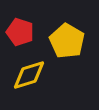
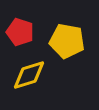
yellow pentagon: rotated 20 degrees counterclockwise
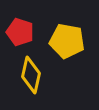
yellow diamond: moved 2 px right; rotated 60 degrees counterclockwise
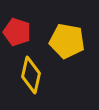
red pentagon: moved 3 px left
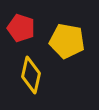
red pentagon: moved 4 px right, 4 px up
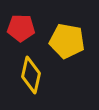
red pentagon: rotated 16 degrees counterclockwise
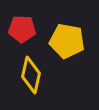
red pentagon: moved 1 px right, 1 px down
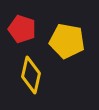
red pentagon: rotated 16 degrees clockwise
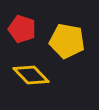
yellow diamond: rotated 57 degrees counterclockwise
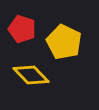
yellow pentagon: moved 3 px left, 1 px down; rotated 16 degrees clockwise
